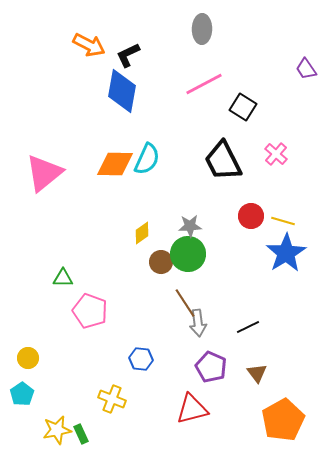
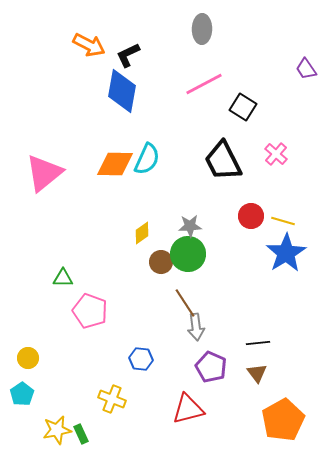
gray arrow: moved 2 px left, 4 px down
black line: moved 10 px right, 16 px down; rotated 20 degrees clockwise
red triangle: moved 4 px left
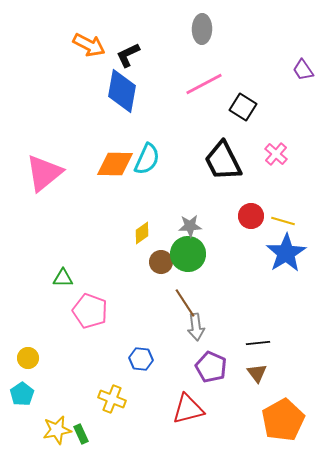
purple trapezoid: moved 3 px left, 1 px down
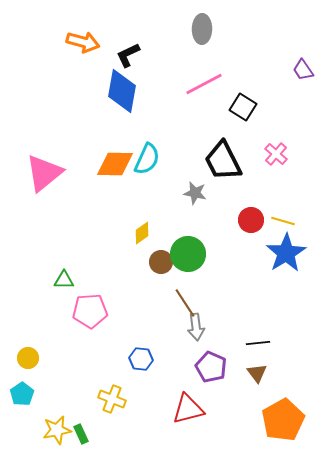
orange arrow: moved 6 px left, 3 px up; rotated 12 degrees counterclockwise
red circle: moved 4 px down
gray star: moved 5 px right, 33 px up; rotated 15 degrees clockwise
green triangle: moved 1 px right, 2 px down
pink pentagon: rotated 24 degrees counterclockwise
